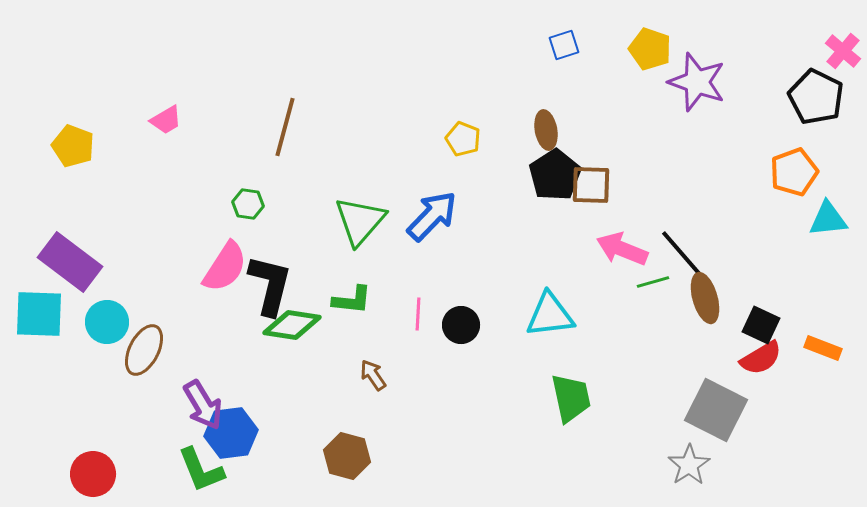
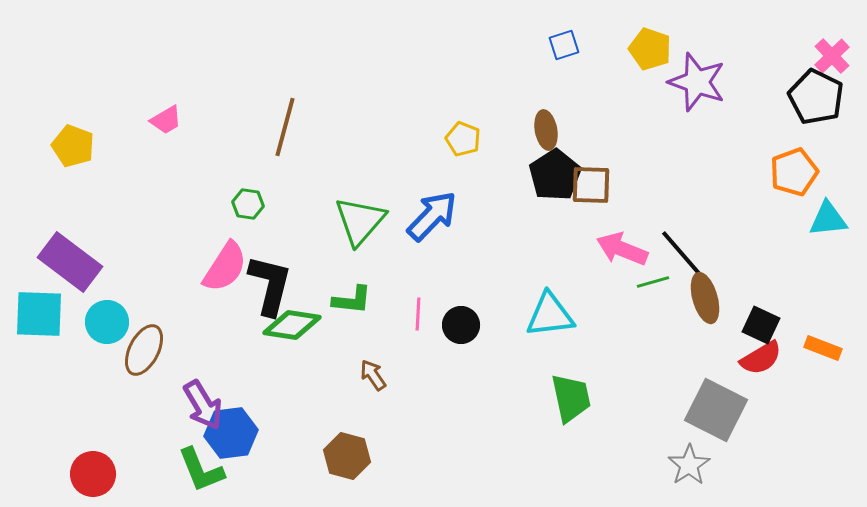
pink cross at (843, 51): moved 11 px left, 5 px down; rotated 6 degrees clockwise
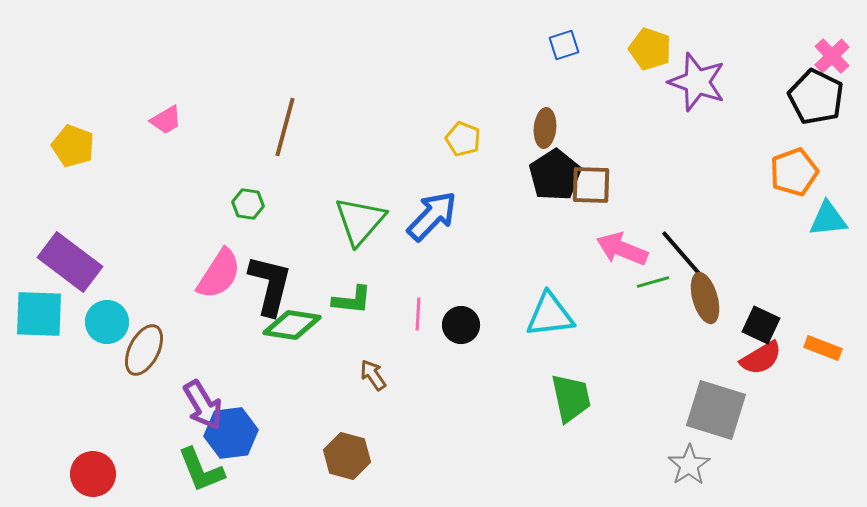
brown ellipse at (546, 130): moved 1 px left, 2 px up; rotated 15 degrees clockwise
pink semicircle at (225, 267): moved 6 px left, 7 px down
gray square at (716, 410): rotated 10 degrees counterclockwise
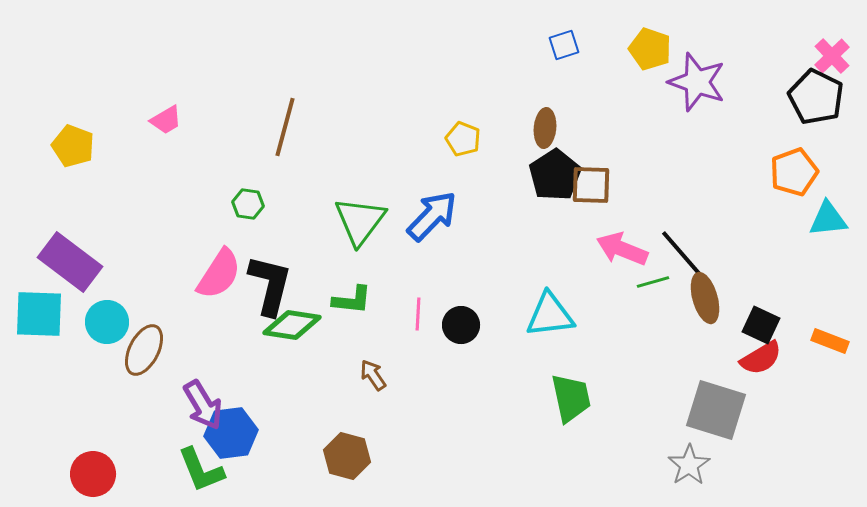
green triangle at (360, 221): rotated 4 degrees counterclockwise
orange rectangle at (823, 348): moved 7 px right, 7 px up
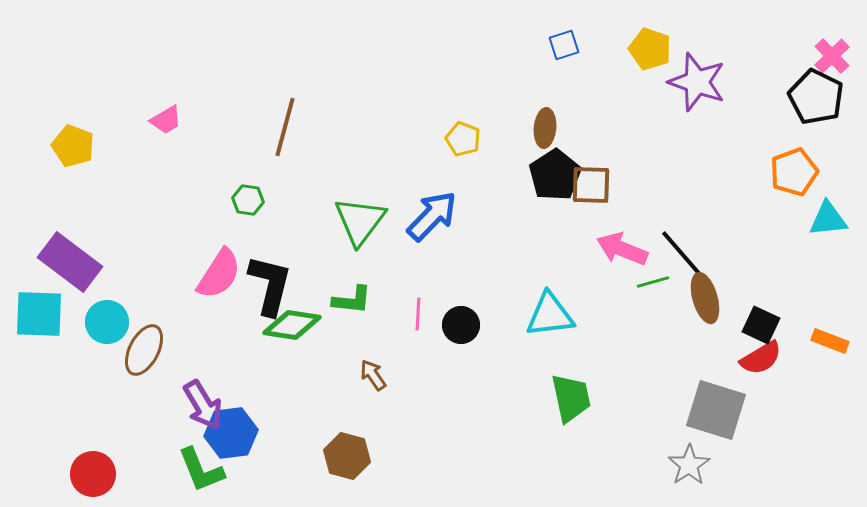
green hexagon at (248, 204): moved 4 px up
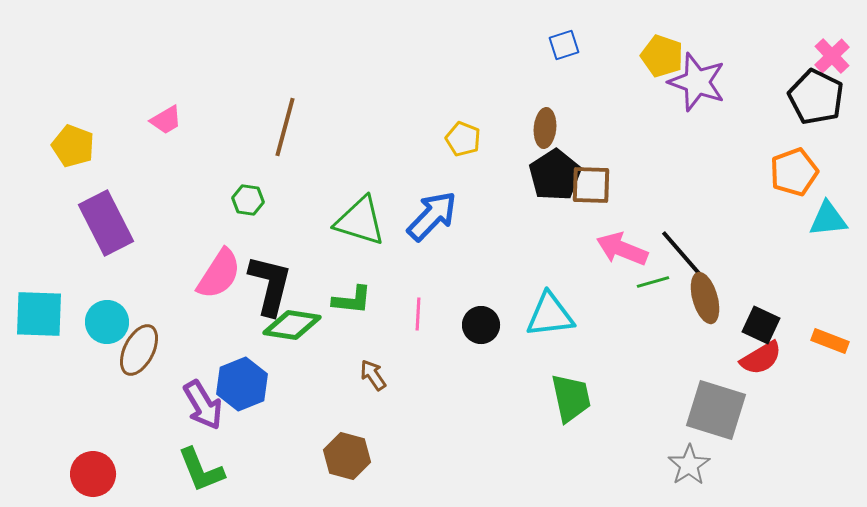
yellow pentagon at (650, 49): moved 12 px right, 7 px down
green triangle at (360, 221): rotated 50 degrees counterclockwise
purple rectangle at (70, 262): moved 36 px right, 39 px up; rotated 26 degrees clockwise
black circle at (461, 325): moved 20 px right
brown ellipse at (144, 350): moved 5 px left
blue hexagon at (231, 433): moved 11 px right, 49 px up; rotated 15 degrees counterclockwise
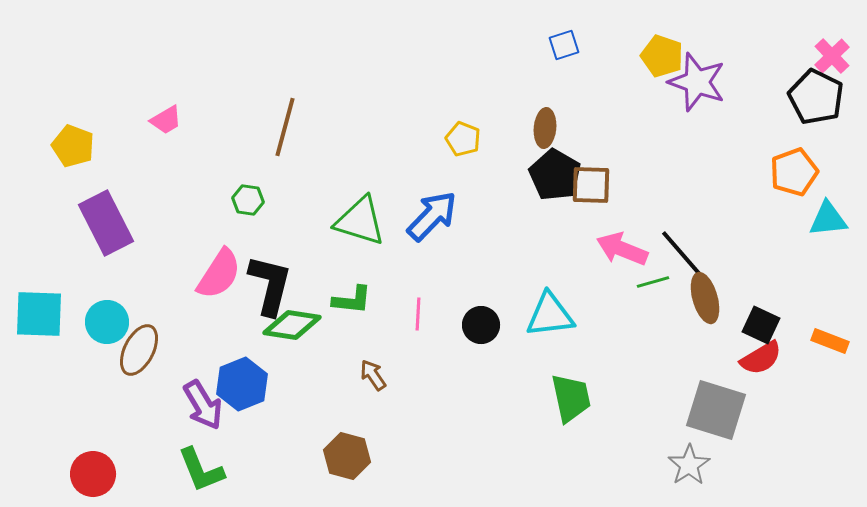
black pentagon at (555, 175): rotated 9 degrees counterclockwise
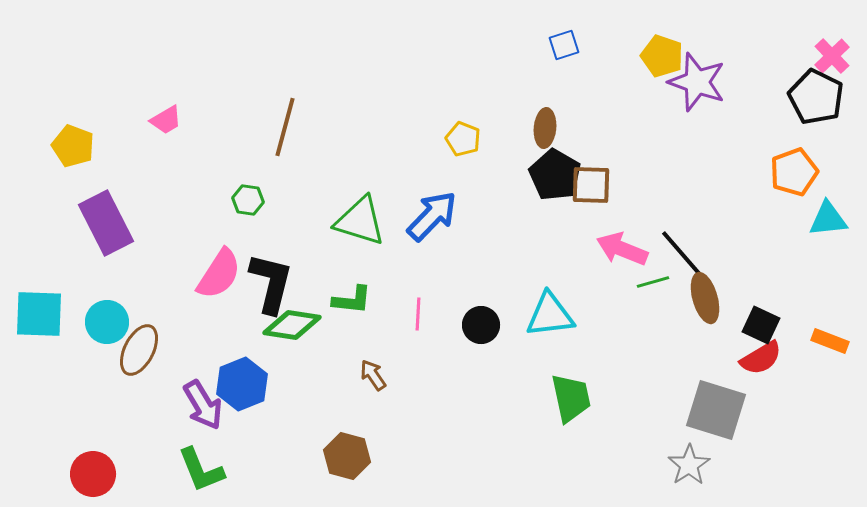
black L-shape at (270, 285): moved 1 px right, 2 px up
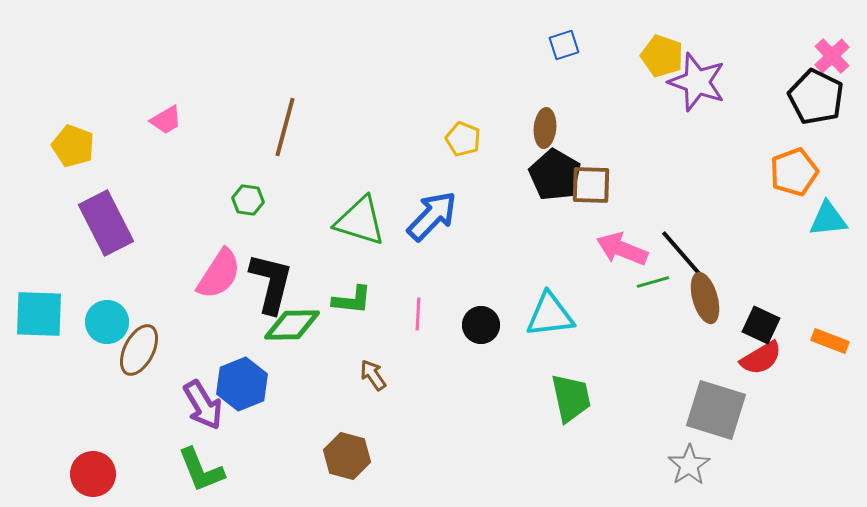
green diamond at (292, 325): rotated 10 degrees counterclockwise
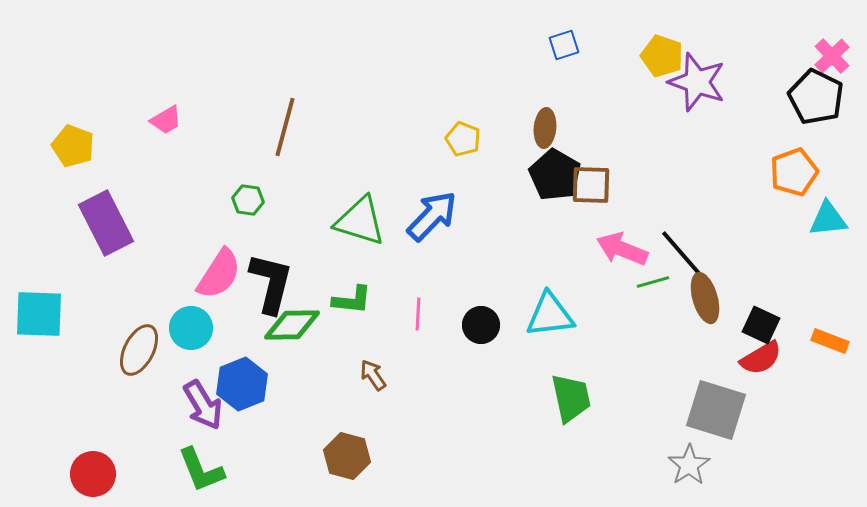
cyan circle at (107, 322): moved 84 px right, 6 px down
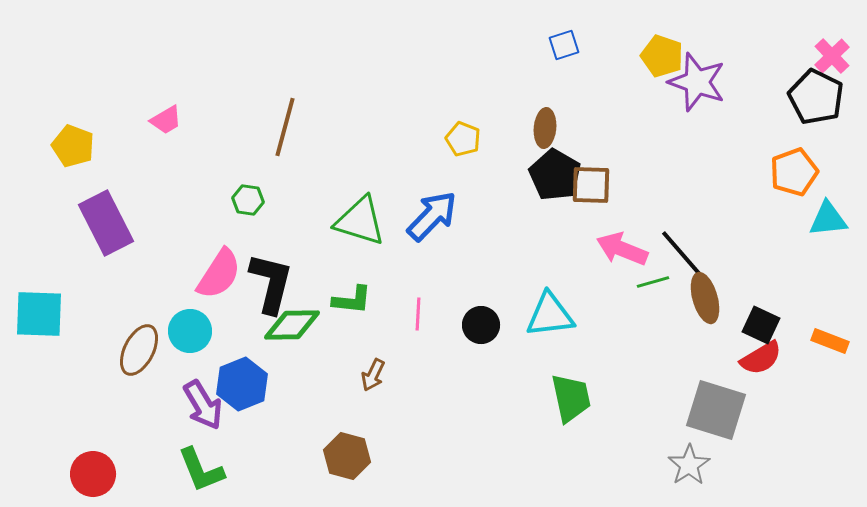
cyan circle at (191, 328): moved 1 px left, 3 px down
brown arrow at (373, 375): rotated 120 degrees counterclockwise
